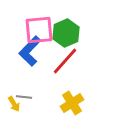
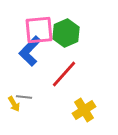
red line: moved 1 px left, 13 px down
yellow cross: moved 12 px right, 7 px down
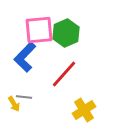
blue L-shape: moved 5 px left, 6 px down
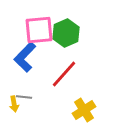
yellow arrow: rotated 21 degrees clockwise
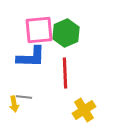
blue L-shape: moved 6 px right; rotated 132 degrees counterclockwise
red line: moved 1 px right, 1 px up; rotated 44 degrees counterclockwise
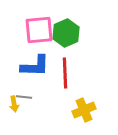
blue L-shape: moved 4 px right, 9 px down
yellow cross: rotated 10 degrees clockwise
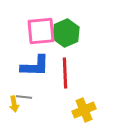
pink square: moved 2 px right, 1 px down
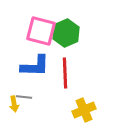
pink square: rotated 20 degrees clockwise
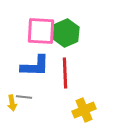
pink square: rotated 12 degrees counterclockwise
yellow arrow: moved 2 px left, 1 px up
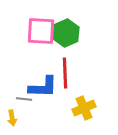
blue L-shape: moved 8 px right, 21 px down
gray line: moved 2 px down
yellow arrow: moved 15 px down
yellow cross: moved 2 px up
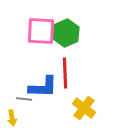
yellow cross: rotated 30 degrees counterclockwise
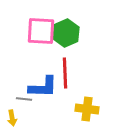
yellow cross: moved 3 px right, 1 px down; rotated 30 degrees counterclockwise
